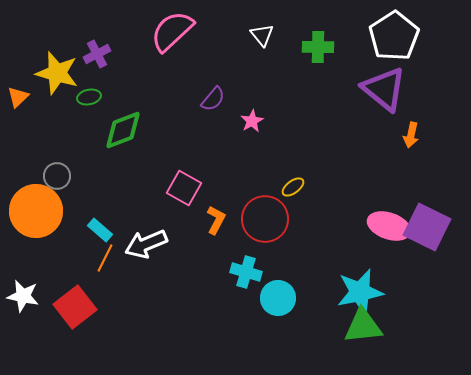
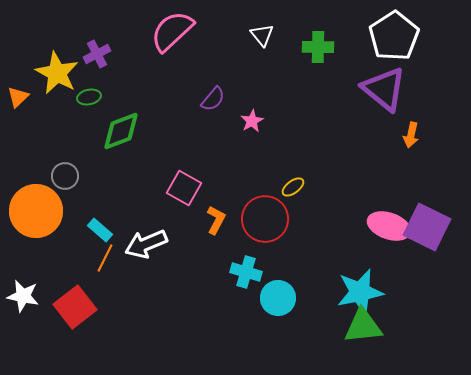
yellow star: rotated 12 degrees clockwise
green diamond: moved 2 px left, 1 px down
gray circle: moved 8 px right
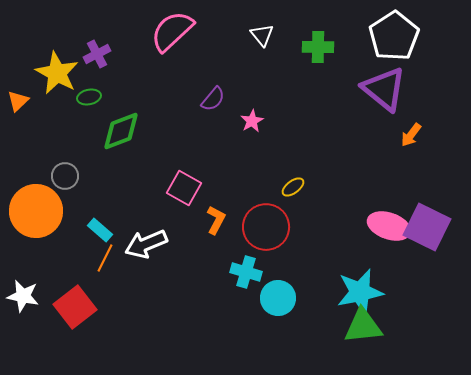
orange triangle: moved 4 px down
orange arrow: rotated 25 degrees clockwise
red circle: moved 1 px right, 8 px down
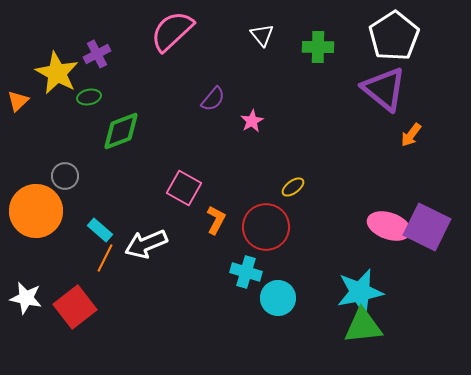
white star: moved 3 px right, 2 px down
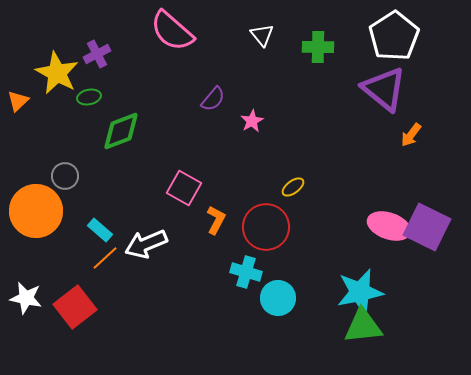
pink semicircle: rotated 96 degrees counterclockwise
orange line: rotated 20 degrees clockwise
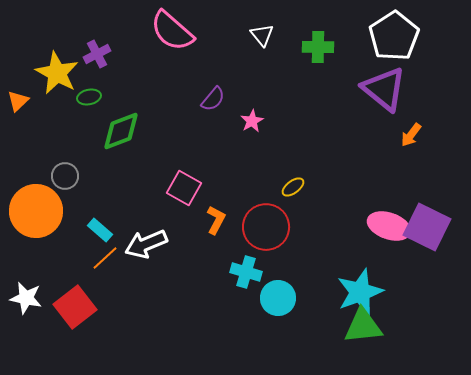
cyan star: rotated 9 degrees counterclockwise
